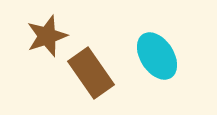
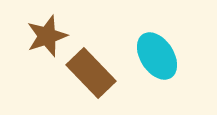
brown rectangle: rotated 9 degrees counterclockwise
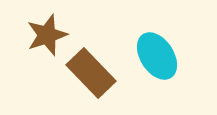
brown star: moved 1 px up
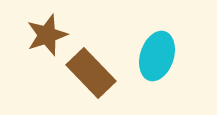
cyan ellipse: rotated 51 degrees clockwise
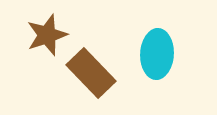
cyan ellipse: moved 2 px up; rotated 15 degrees counterclockwise
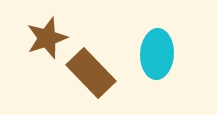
brown star: moved 3 px down
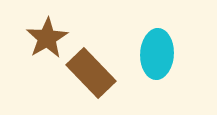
brown star: rotated 12 degrees counterclockwise
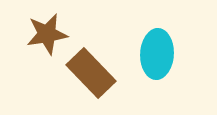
brown star: moved 4 px up; rotated 21 degrees clockwise
